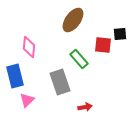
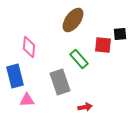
pink triangle: rotated 42 degrees clockwise
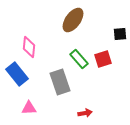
red square: moved 14 px down; rotated 24 degrees counterclockwise
blue rectangle: moved 2 px right, 2 px up; rotated 25 degrees counterclockwise
pink triangle: moved 2 px right, 8 px down
red arrow: moved 6 px down
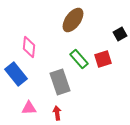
black square: rotated 24 degrees counterclockwise
blue rectangle: moved 1 px left
red arrow: moved 28 px left; rotated 88 degrees counterclockwise
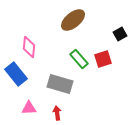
brown ellipse: rotated 15 degrees clockwise
gray rectangle: moved 2 px down; rotated 55 degrees counterclockwise
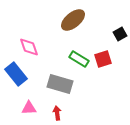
pink diamond: rotated 25 degrees counterclockwise
green rectangle: rotated 18 degrees counterclockwise
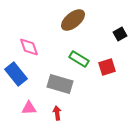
red square: moved 4 px right, 8 px down
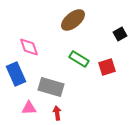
blue rectangle: rotated 15 degrees clockwise
gray rectangle: moved 9 px left, 3 px down
